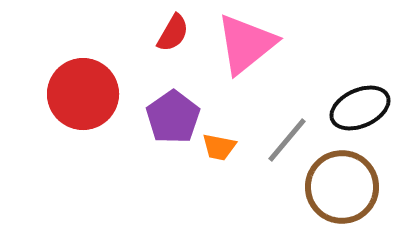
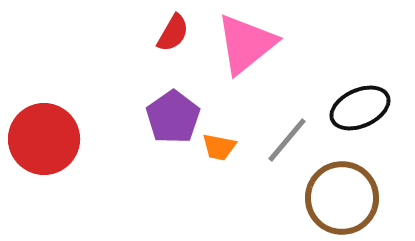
red circle: moved 39 px left, 45 px down
brown circle: moved 11 px down
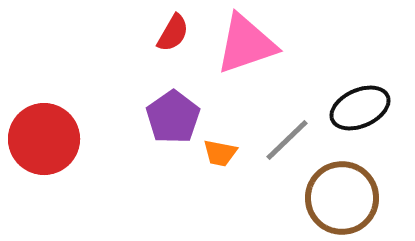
pink triangle: rotated 20 degrees clockwise
gray line: rotated 6 degrees clockwise
orange trapezoid: moved 1 px right, 6 px down
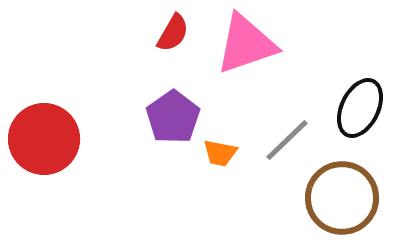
black ellipse: rotated 40 degrees counterclockwise
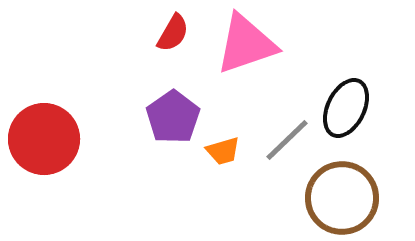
black ellipse: moved 14 px left
orange trapezoid: moved 3 px right, 2 px up; rotated 27 degrees counterclockwise
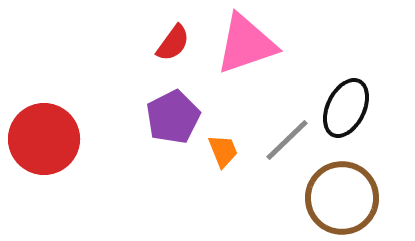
red semicircle: moved 10 px down; rotated 6 degrees clockwise
purple pentagon: rotated 8 degrees clockwise
orange trapezoid: rotated 96 degrees counterclockwise
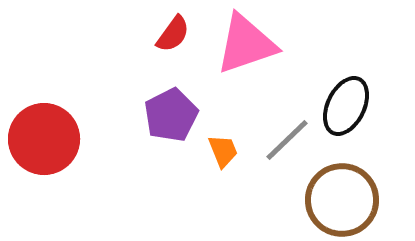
red semicircle: moved 9 px up
black ellipse: moved 2 px up
purple pentagon: moved 2 px left, 2 px up
brown circle: moved 2 px down
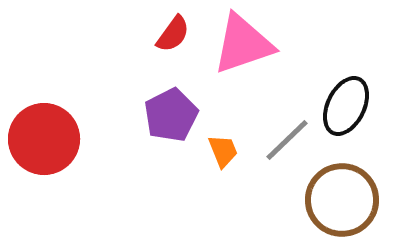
pink triangle: moved 3 px left
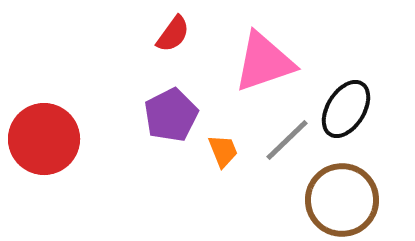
pink triangle: moved 21 px right, 18 px down
black ellipse: moved 3 px down; rotated 6 degrees clockwise
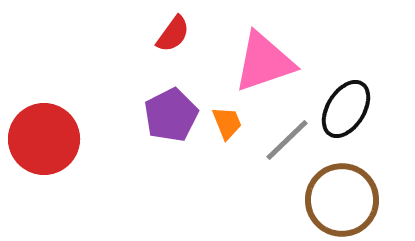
orange trapezoid: moved 4 px right, 28 px up
